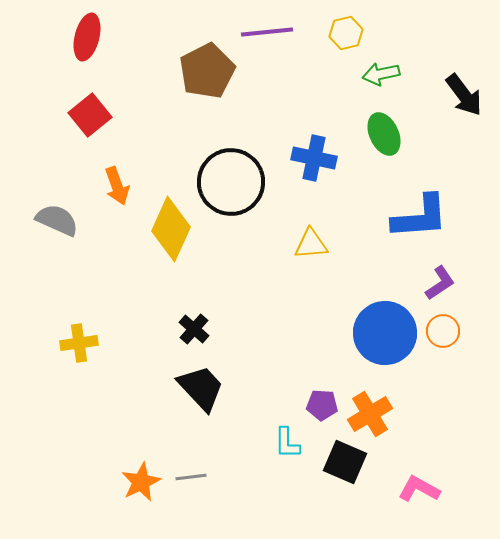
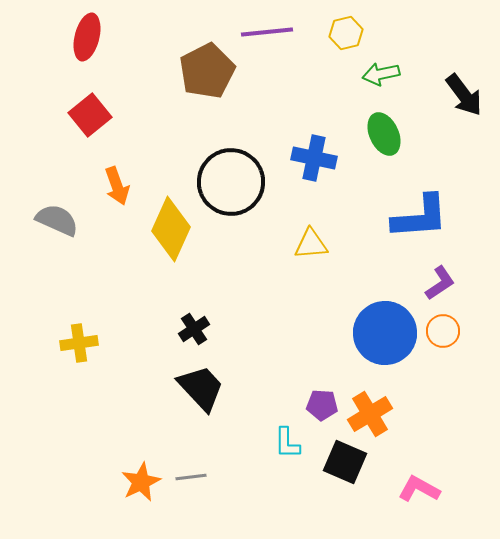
black cross: rotated 16 degrees clockwise
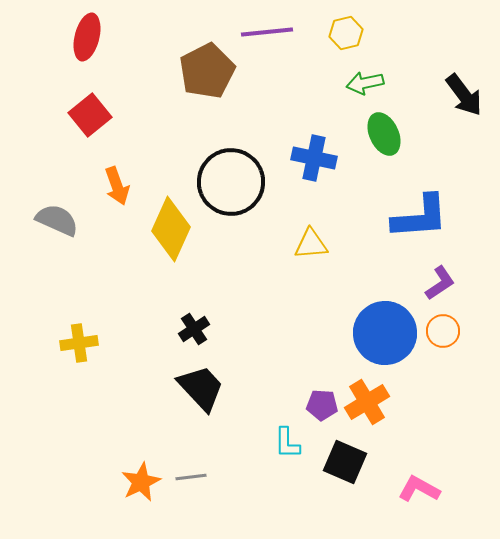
green arrow: moved 16 px left, 9 px down
orange cross: moved 3 px left, 12 px up
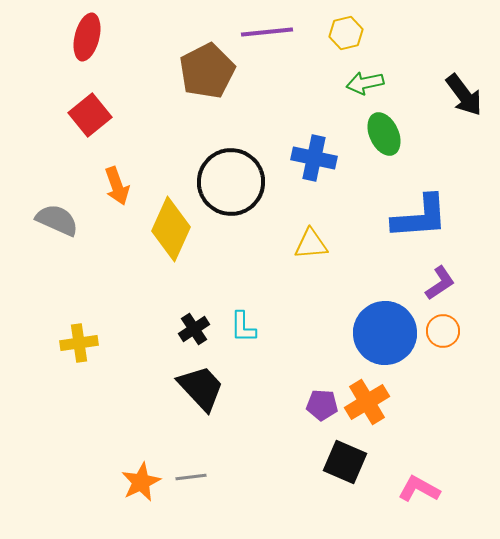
cyan L-shape: moved 44 px left, 116 px up
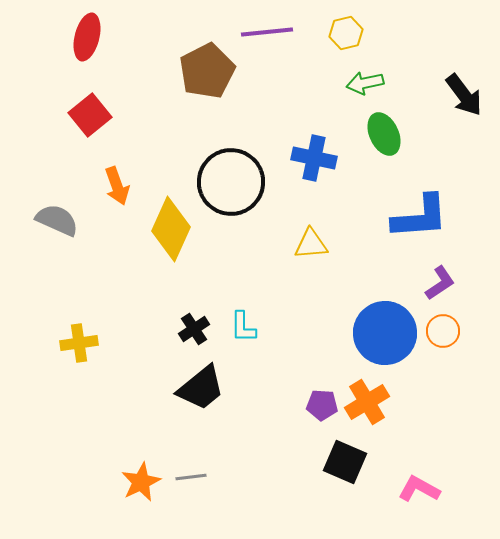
black trapezoid: rotated 94 degrees clockwise
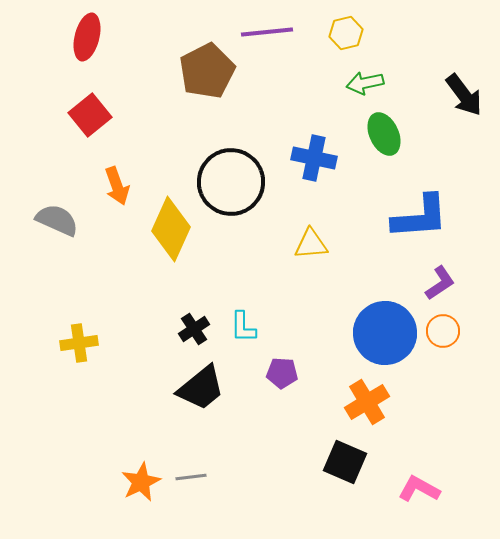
purple pentagon: moved 40 px left, 32 px up
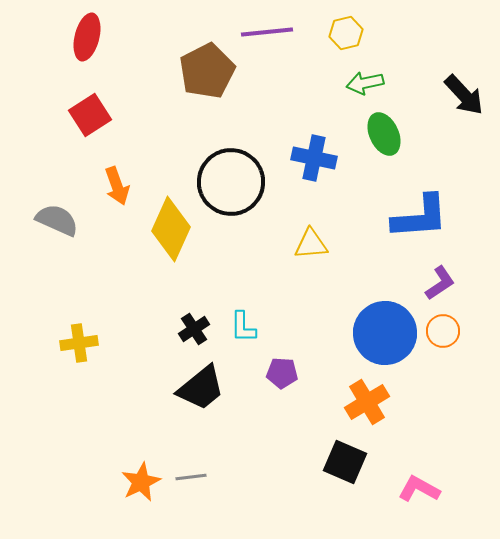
black arrow: rotated 6 degrees counterclockwise
red square: rotated 6 degrees clockwise
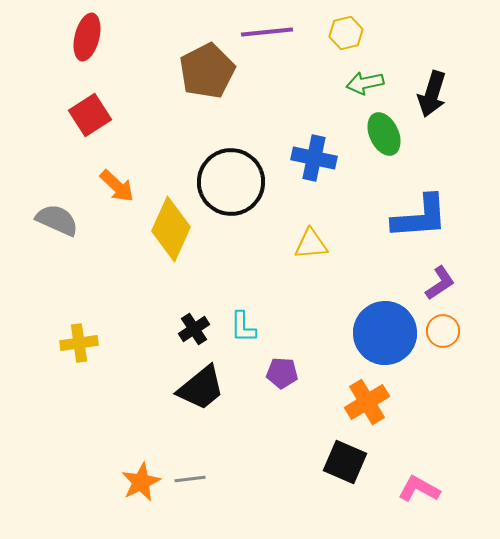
black arrow: moved 32 px left, 1 px up; rotated 60 degrees clockwise
orange arrow: rotated 27 degrees counterclockwise
gray line: moved 1 px left, 2 px down
